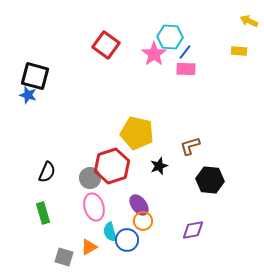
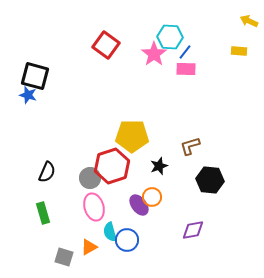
yellow pentagon: moved 5 px left, 3 px down; rotated 12 degrees counterclockwise
orange circle: moved 9 px right, 24 px up
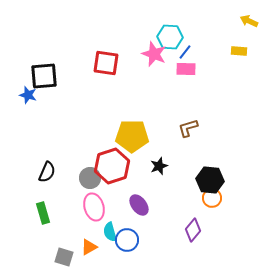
red square: moved 18 px down; rotated 28 degrees counterclockwise
pink star: rotated 15 degrees counterclockwise
black square: moved 9 px right; rotated 20 degrees counterclockwise
brown L-shape: moved 2 px left, 18 px up
orange circle: moved 60 px right, 1 px down
purple diamond: rotated 40 degrees counterclockwise
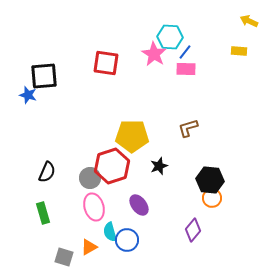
pink star: rotated 10 degrees clockwise
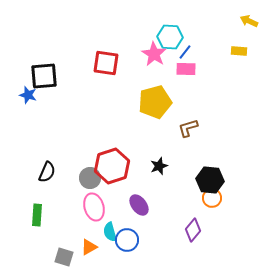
yellow pentagon: moved 23 px right, 34 px up; rotated 16 degrees counterclockwise
green rectangle: moved 6 px left, 2 px down; rotated 20 degrees clockwise
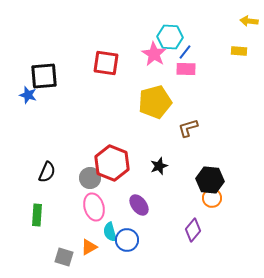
yellow arrow: rotated 18 degrees counterclockwise
red hexagon: moved 3 px up; rotated 20 degrees counterclockwise
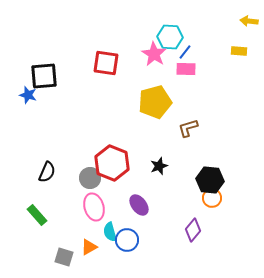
green rectangle: rotated 45 degrees counterclockwise
